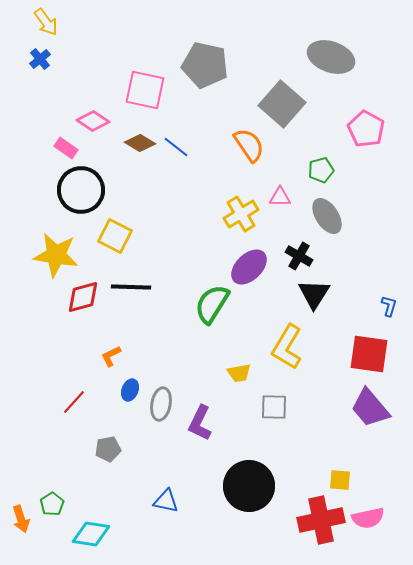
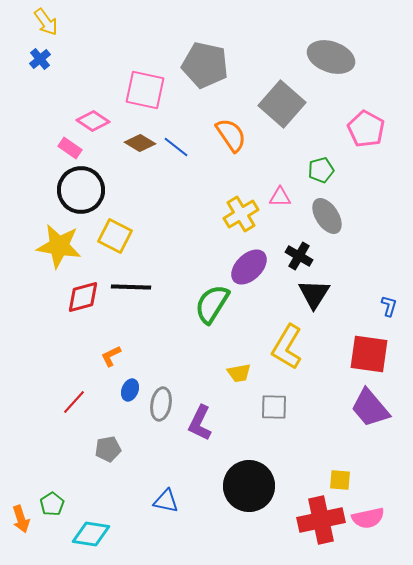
orange semicircle at (249, 145): moved 18 px left, 10 px up
pink rectangle at (66, 148): moved 4 px right
yellow star at (56, 255): moved 3 px right, 9 px up
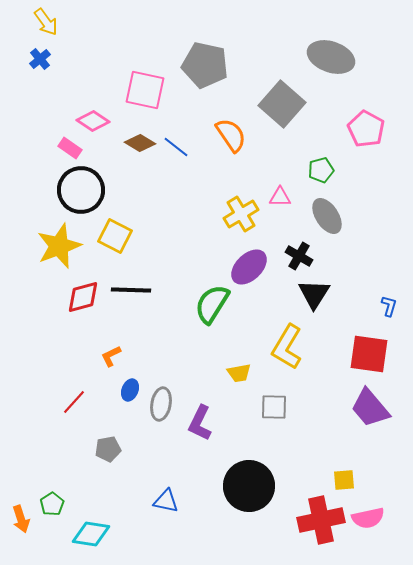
yellow star at (59, 246): rotated 30 degrees counterclockwise
black line at (131, 287): moved 3 px down
yellow square at (340, 480): moved 4 px right; rotated 10 degrees counterclockwise
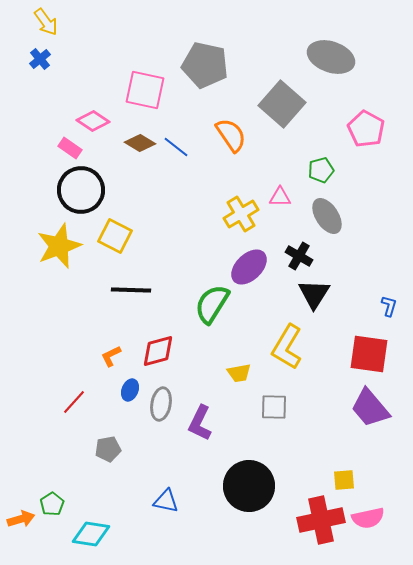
red diamond at (83, 297): moved 75 px right, 54 px down
orange arrow at (21, 519): rotated 88 degrees counterclockwise
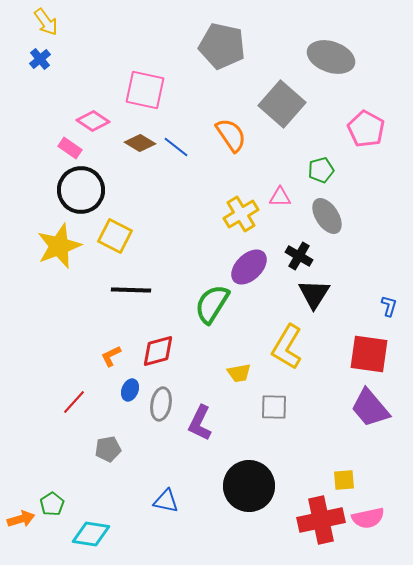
gray pentagon at (205, 65): moved 17 px right, 19 px up
